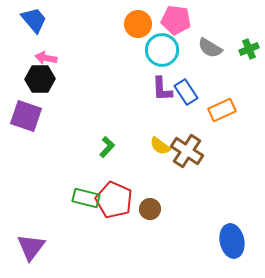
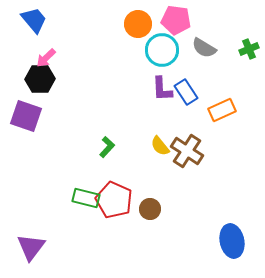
gray semicircle: moved 6 px left
pink arrow: rotated 55 degrees counterclockwise
yellow semicircle: rotated 15 degrees clockwise
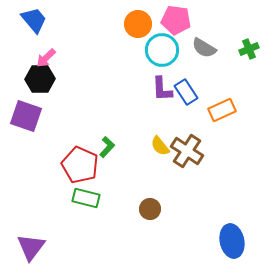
red pentagon: moved 34 px left, 35 px up
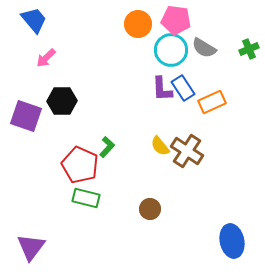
cyan circle: moved 9 px right
black hexagon: moved 22 px right, 22 px down
blue rectangle: moved 3 px left, 4 px up
orange rectangle: moved 10 px left, 8 px up
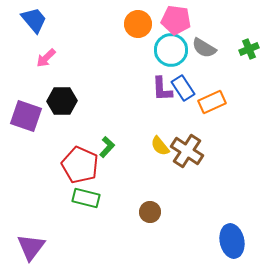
brown circle: moved 3 px down
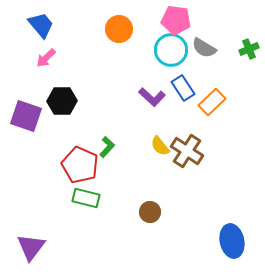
blue trapezoid: moved 7 px right, 5 px down
orange circle: moved 19 px left, 5 px down
purple L-shape: moved 10 px left, 8 px down; rotated 44 degrees counterclockwise
orange rectangle: rotated 20 degrees counterclockwise
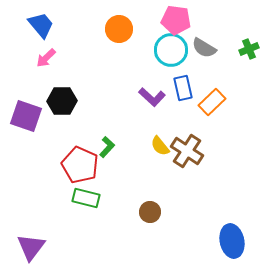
blue rectangle: rotated 20 degrees clockwise
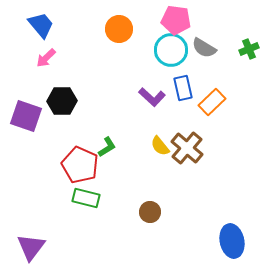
green L-shape: rotated 15 degrees clockwise
brown cross: moved 3 px up; rotated 8 degrees clockwise
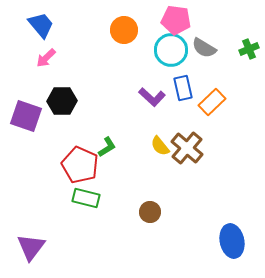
orange circle: moved 5 px right, 1 px down
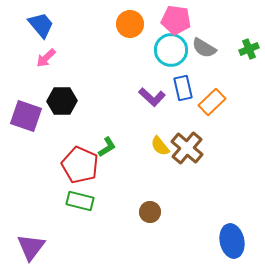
orange circle: moved 6 px right, 6 px up
green rectangle: moved 6 px left, 3 px down
